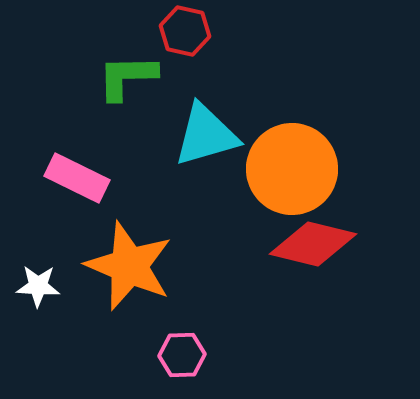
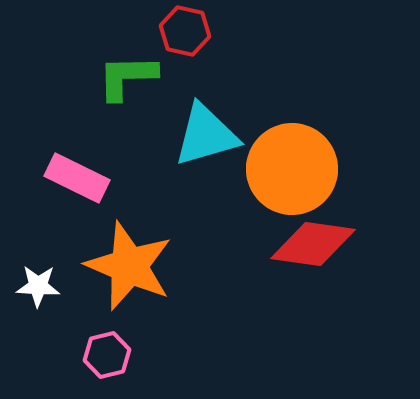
red diamond: rotated 6 degrees counterclockwise
pink hexagon: moved 75 px left; rotated 12 degrees counterclockwise
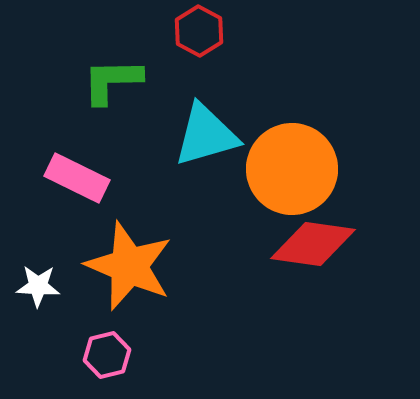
red hexagon: moved 14 px right; rotated 15 degrees clockwise
green L-shape: moved 15 px left, 4 px down
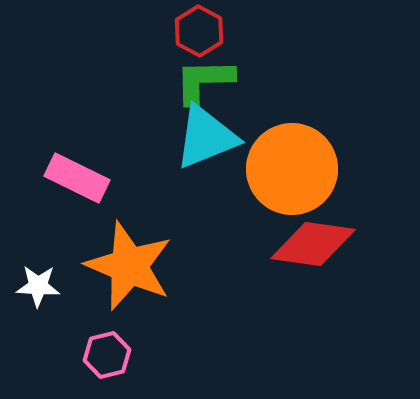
green L-shape: moved 92 px right
cyan triangle: moved 2 px down; rotated 6 degrees counterclockwise
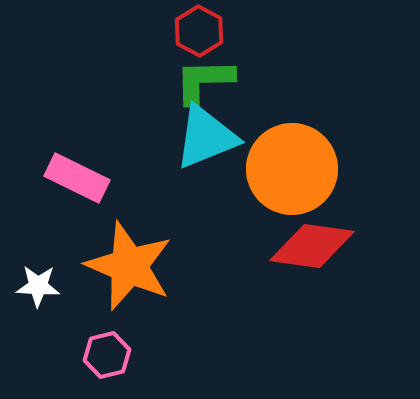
red diamond: moved 1 px left, 2 px down
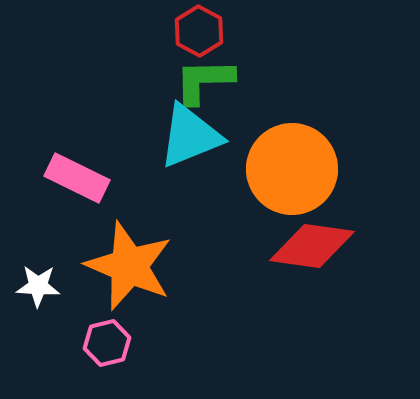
cyan triangle: moved 16 px left, 1 px up
pink hexagon: moved 12 px up
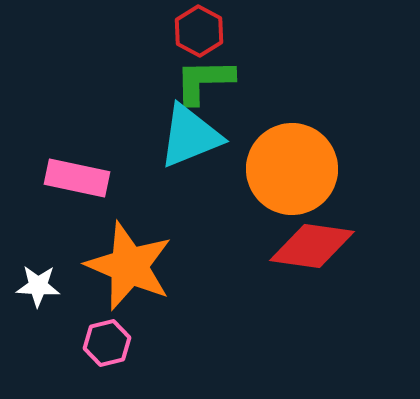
pink rectangle: rotated 14 degrees counterclockwise
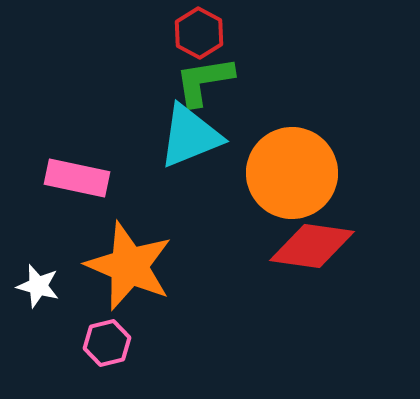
red hexagon: moved 2 px down
green L-shape: rotated 8 degrees counterclockwise
orange circle: moved 4 px down
white star: rotated 12 degrees clockwise
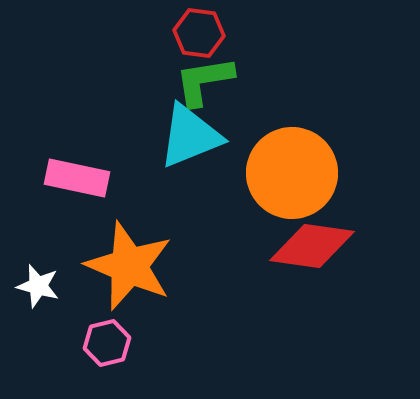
red hexagon: rotated 21 degrees counterclockwise
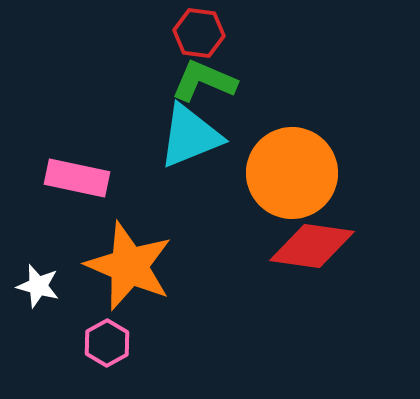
green L-shape: rotated 32 degrees clockwise
pink hexagon: rotated 15 degrees counterclockwise
